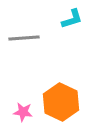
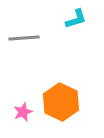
cyan L-shape: moved 4 px right
pink star: rotated 30 degrees counterclockwise
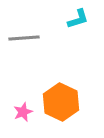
cyan L-shape: moved 2 px right
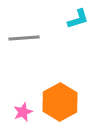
orange hexagon: moved 1 px left; rotated 6 degrees clockwise
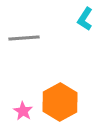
cyan L-shape: moved 7 px right; rotated 140 degrees clockwise
pink star: moved 1 px up; rotated 18 degrees counterclockwise
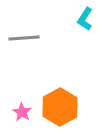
orange hexagon: moved 5 px down
pink star: moved 1 px left, 1 px down
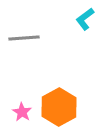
cyan L-shape: rotated 20 degrees clockwise
orange hexagon: moved 1 px left
